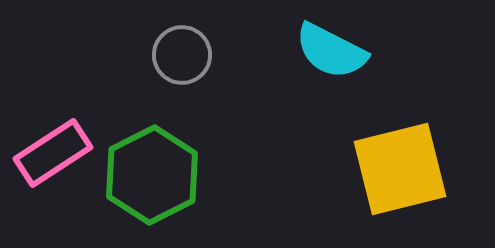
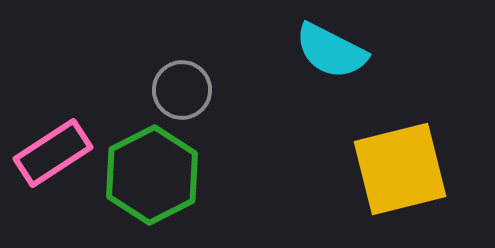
gray circle: moved 35 px down
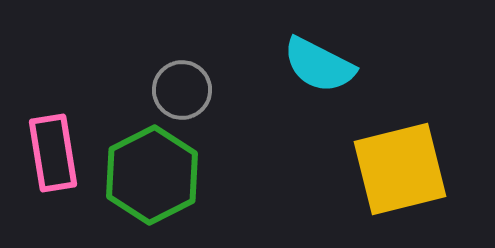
cyan semicircle: moved 12 px left, 14 px down
pink rectangle: rotated 66 degrees counterclockwise
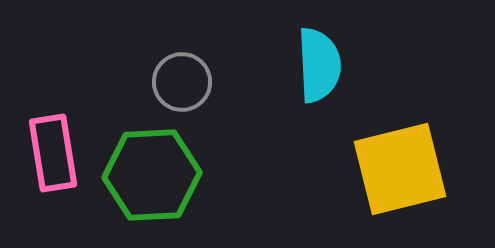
cyan semicircle: rotated 120 degrees counterclockwise
gray circle: moved 8 px up
green hexagon: rotated 24 degrees clockwise
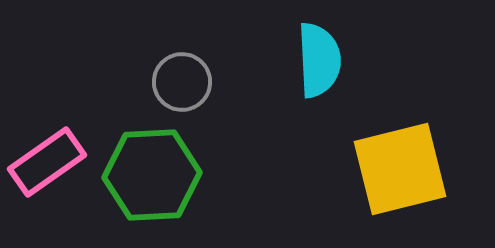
cyan semicircle: moved 5 px up
pink rectangle: moved 6 px left, 9 px down; rotated 64 degrees clockwise
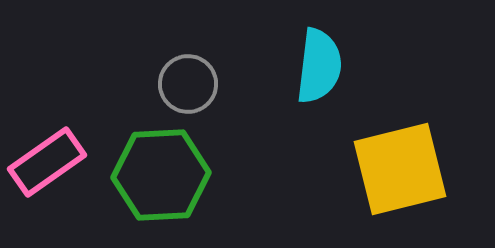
cyan semicircle: moved 6 px down; rotated 10 degrees clockwise
gray circle: moved 6 px right, 2 px down
green hexagon: moved 9 px right
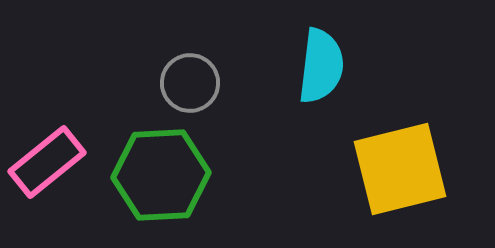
cyan semicircle: moved 2 px right
gray circle: moved 2 px right, 1 px up
pink rectangle: rotated 4 degrees counterclockwise
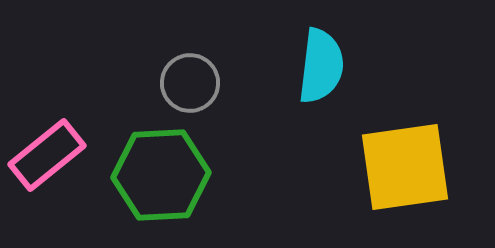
pink rectangle: moved 7 px up
yellow square: moved 5 px right, 2 px up; rotated 6 degrees clockwise
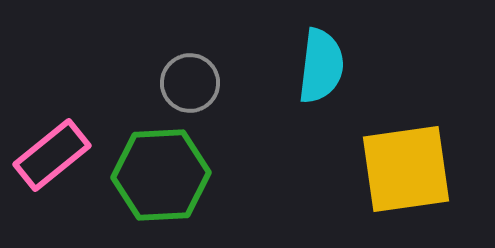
pink rectangle: moved 5 px right
yellow square: moved 1 px right, 2 px down
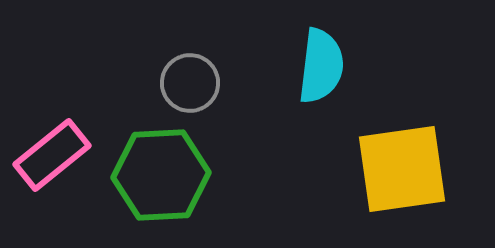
yellow square: moved 4 px left
